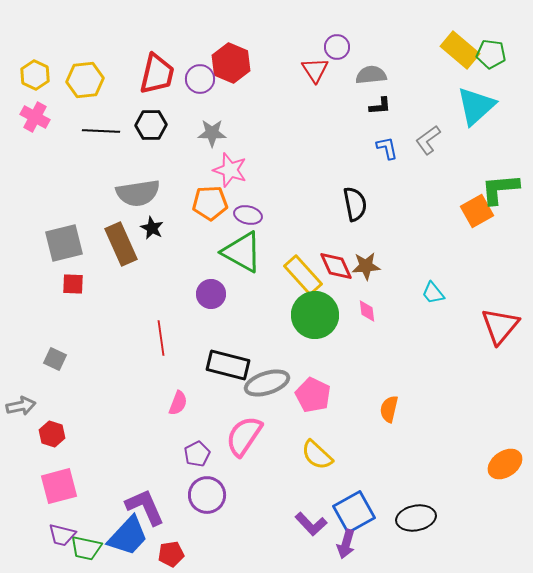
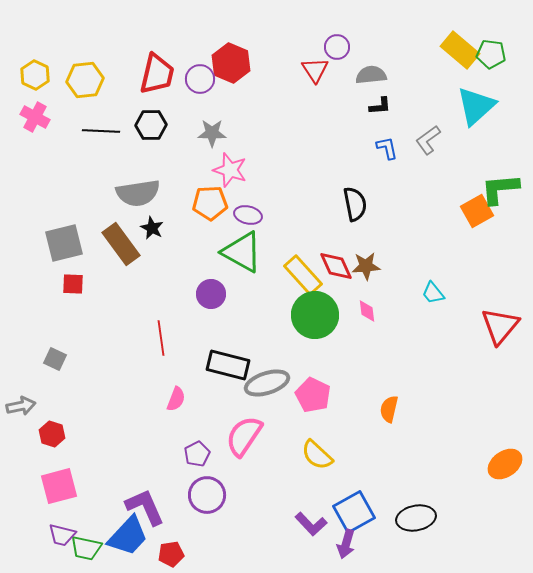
brown rectangle at (121, 244): rotated 12 degrees counterclockwise
pink semicircle at (178, 403): moved 2 px left, 4 px up
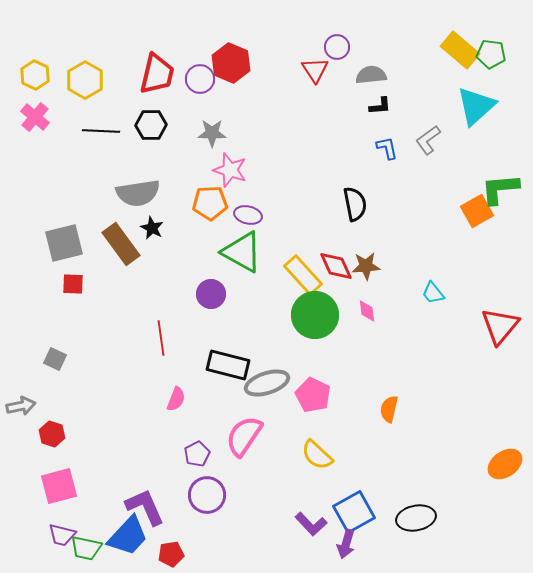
yellow hexagon at (85, 80): rotated 24 degrees counterclockwise
pink cross at (35, 117): rotated 12 degrees clockwise
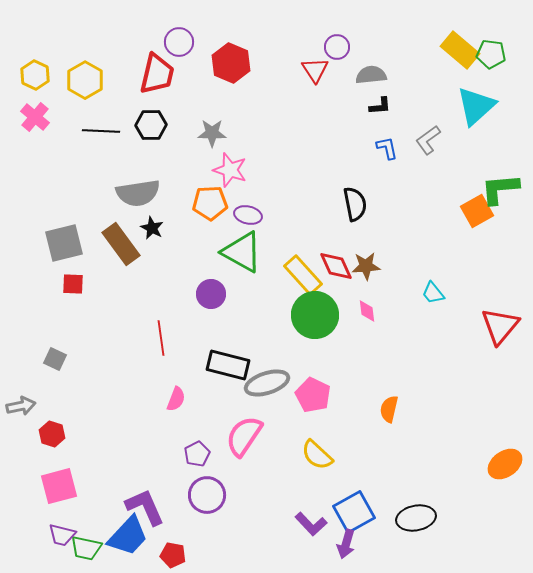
purple circle at (200, 79): moved 21 px left, 37 px up
red pentagon at (171, 554): moved 2 px right, 1 px down; rotated 20 degrees clockwise
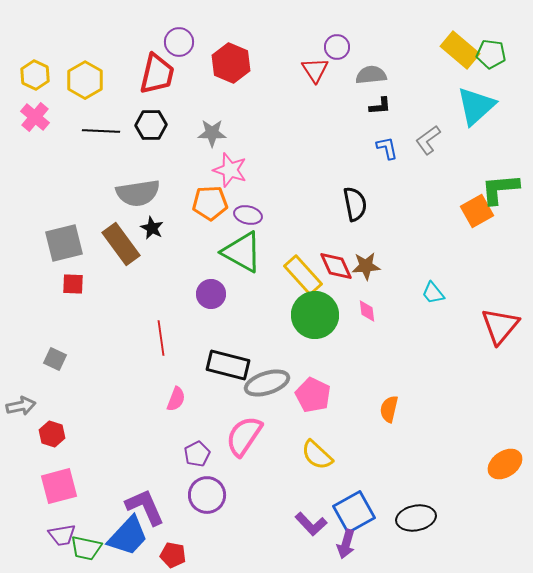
purple trapezoid at (62, 535): rotated 24 degrees counterclockwise
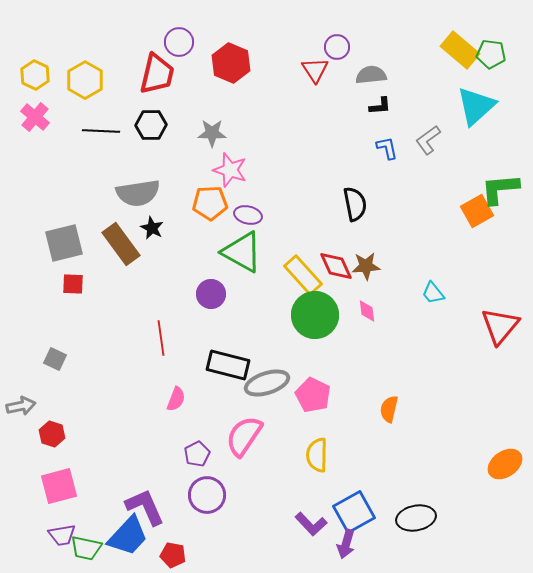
yellow semicircle at (317, 455): rotated 48 degrees clockwise
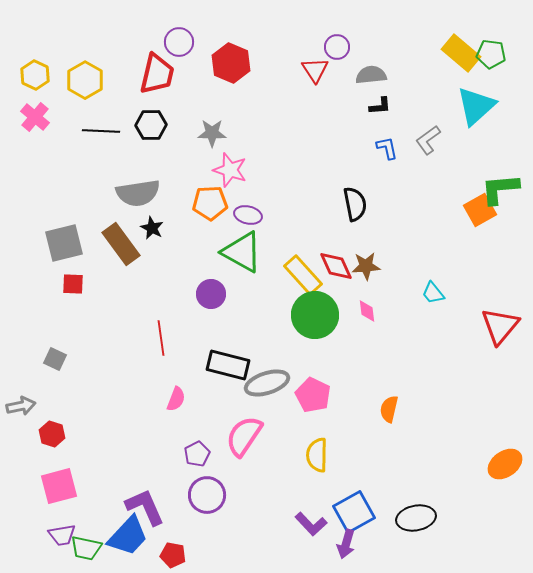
yellow rectangle at (460, 50): moved 1 px right, 3 px down
orange square at (477, 211): moved 3 px right, 1 px up
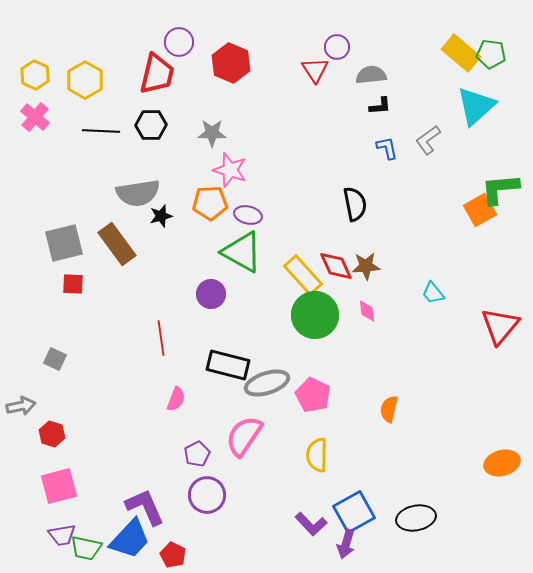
black star at (152, 228): moved 9 px right, 12 px up; rotated 30 degrees clockwise
brown rectangle at (121, 244): moved 4 px left
orange ellipse at (505, 464): moved 3 px left, 1 px up; rotated 20 degrees clockwise
blue trapezoid at (128, 536): moved 2 px right, 3 px down
red pentagon at (173, 555): rotated 15 degrees clockwise
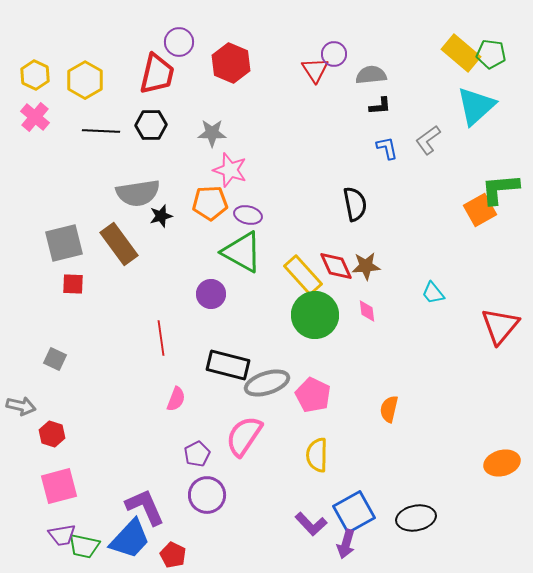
purple circle at (337, 47): moved 3 px left, 7 px down
brown rectangle at (117, 244): moved 2 px right
gray arrow at (21, 406): rotated 24 degrees clockwise
green trapezoid at (86, 548): moved 2 px left, 2 px up
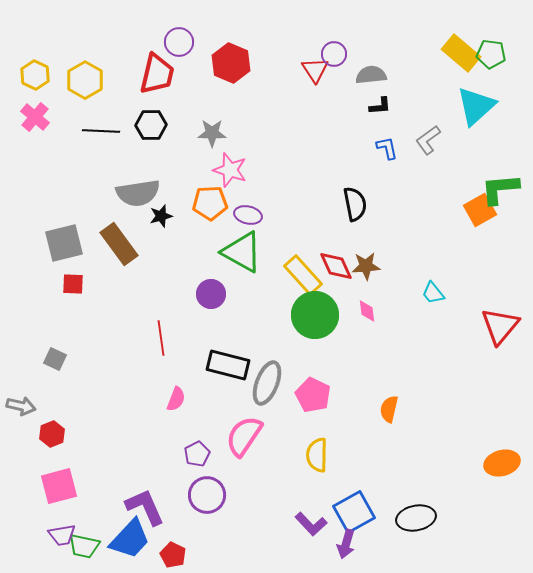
gray ellipse at (267, 383): rotated 51 degrees counterclockwise
red hexagon at (52, 434): rotated 20 degrees clockwise
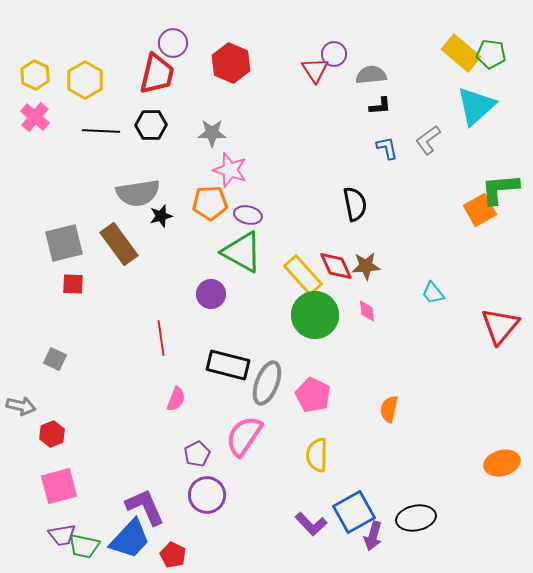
purple circle at (179, 42): moved 6 px left, 1 px down
purple arrow at (346, 544): moved 27 px right, 8 px up
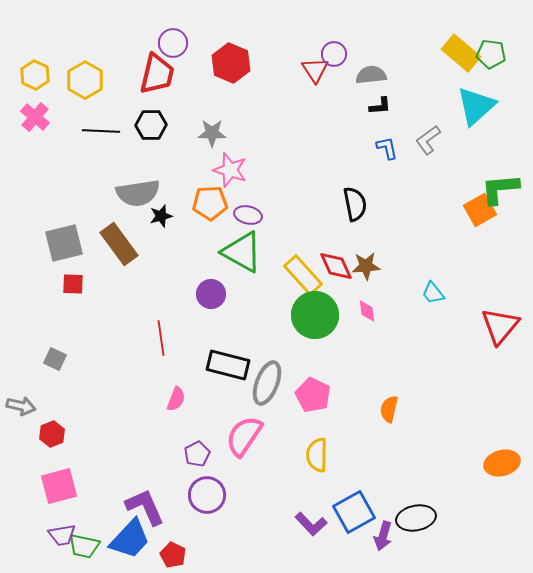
purple arrow at (373, 536): moved 10 px right
